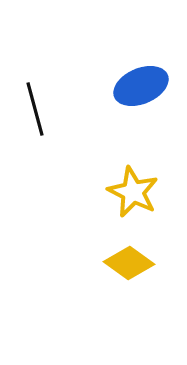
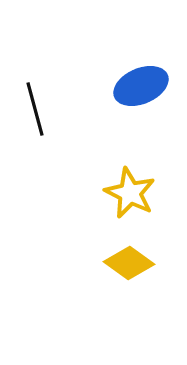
yellow star: moved 3 px left, 1 px down
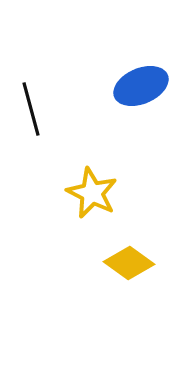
black line: moved 4 px left
yellow star: moved 38 px left
